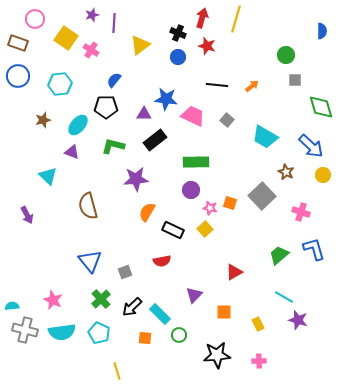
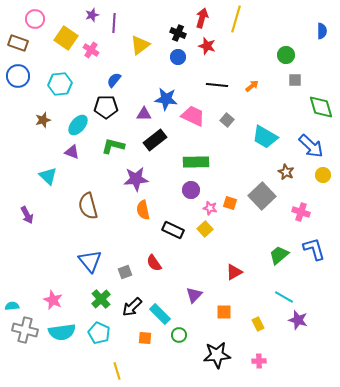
orange semicircle at (147, 212): moved 4 px left, 2 px up; rotated 42 degrees counterclockwise
red semicircle at (162, 261): moved 8 px left, 2 px down; rotated 66 degrees clockwise
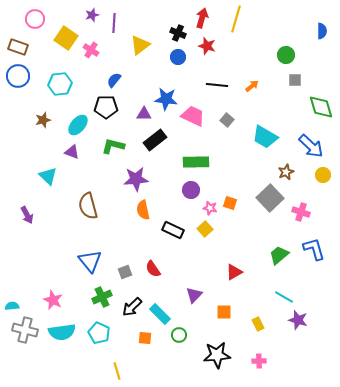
brown rectangle at (18, 43): moved 4 px down
brown star at (286, 172): rotated 21 degrees clockwise
gray square at (262, 196): moved 8 px right, 2 px down
red semicircle at (154, 263): moved 1 px left, 6 px down
green cross at (101, 299): moved 1 px right, 2 px up; rotated 18 degrees clockwise
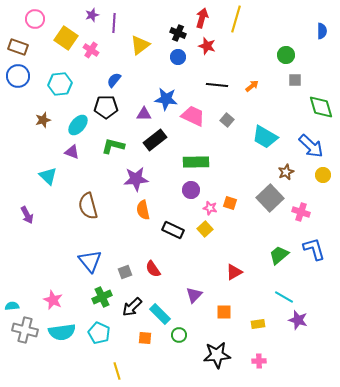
yellow rectangle at (258, 324): rotated 72 degrees counterclockwise
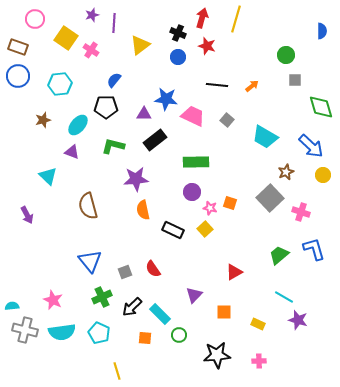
purple circle at (191, 190): moved 1 px right, 2 px down
yellow rectangle at (258, 324): rotated 32 degrees clockwise
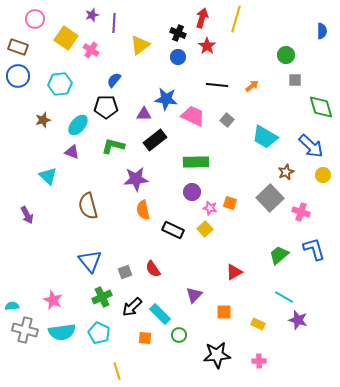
red star at (207, 46): rotated 18 degrees clockwise
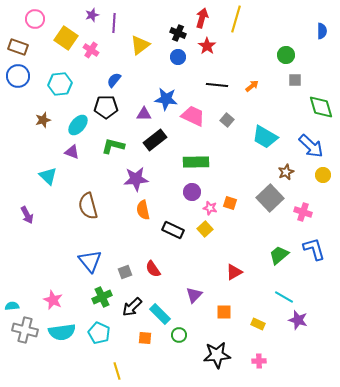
pink cross at (301, 212): moved 2 px right
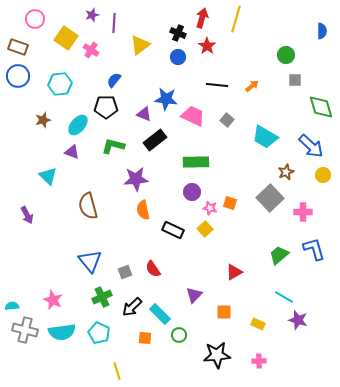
purple triangle at (144, 114): rotated 21 degrees clockwise
pink cross at (303, 212): rotated 18 degrees counterclockwise
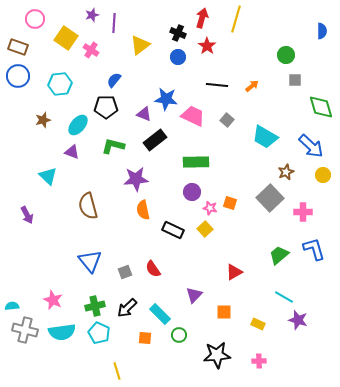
green cross at (102, 297): moved 7 px left, 9 px down; rotated 12 degrees clockwise
black arrow at (132, 307): moved 5 px left, 1 px down
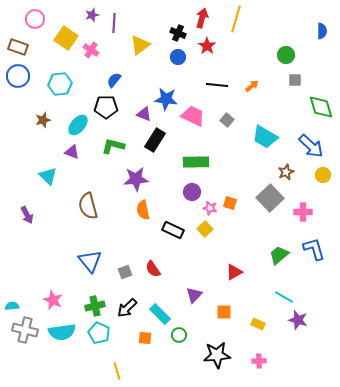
black rectangle at (155, 140): rotated 20 degrees counterclockwise
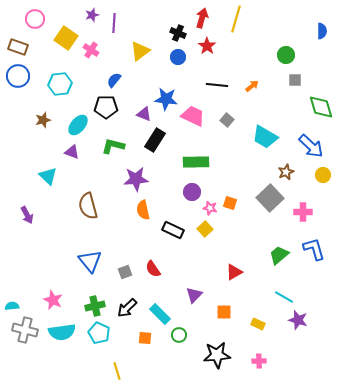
yellow triangle at (140, 45): moved 6 px down
